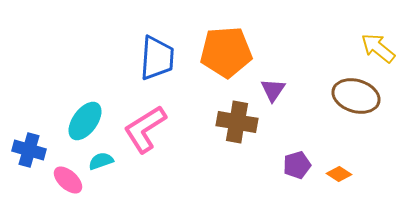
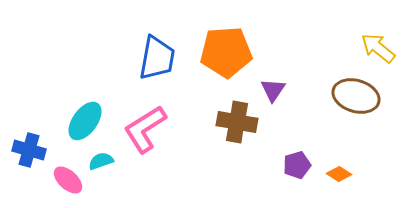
blue trapezoid: rotated 6 degrees clockwise
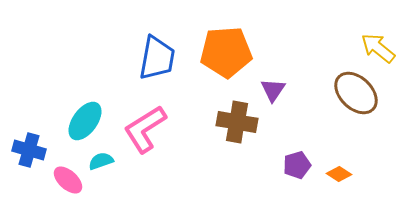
brown ellipse: moved 3 px up; rotated 27 degrees clockwise
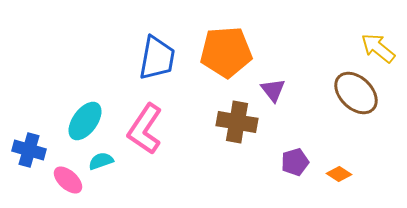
purple triangle: rotated 12 degrees counterclockwise
pink L-shape: rotated 24 degrees counterclockwise
purple pentagon: moved 2 px left, 3 px up
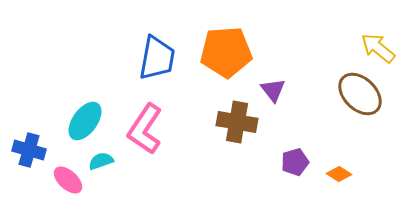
brown ellipse: moved 4 px right, 1 px down
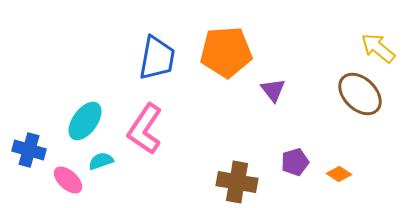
brown cross: moved 60 px down
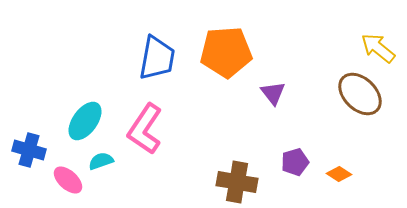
purple triangle: moved 3 px down
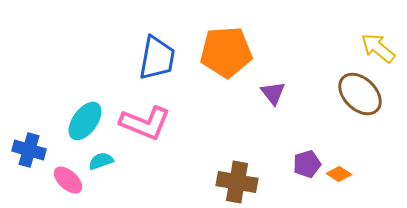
pink L-shape: moved 6 px up; rotated 102 degrees counterclockwise
purple pentagon: moved 12 px right, 2 px down
